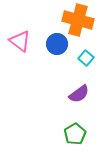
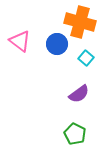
orange cross: moved 2 px right, 2 px down
green pentagon: rotated 15 degrees counterclockwise
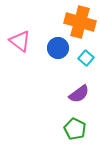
blue circle: moved 1 px right, 4 px down
green pentagon: moved 5 px up
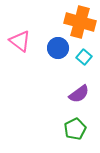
cyan square: moved 2 px left, 1 px up
green pentagon: rotated 20 degrees clockwise
